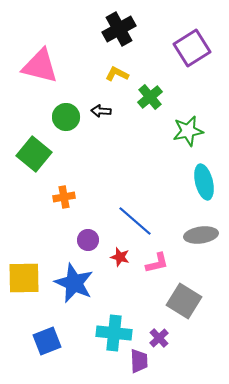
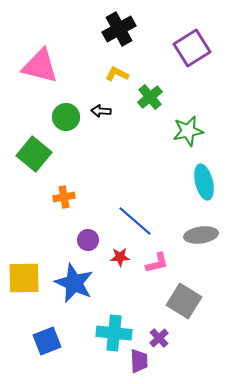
red star: rotated 18 degrees counterclockwise
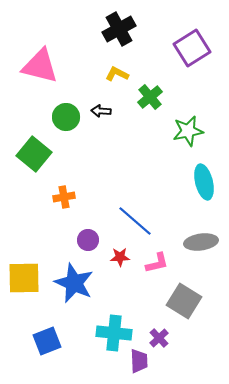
gray ellipse: moved 7 px down
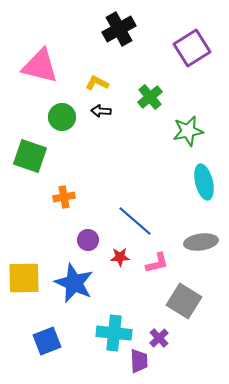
yellow L-shape: moved 20 px left, 9 px down
green circle: moved 4 px left
green square: moved 4 px left, 2 px down; rotated 20 degrees counterclockwise
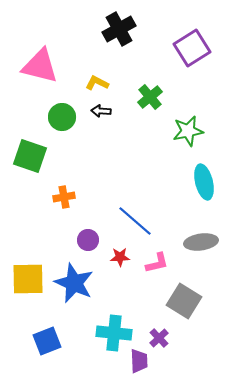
yellow square: moved 4 px right, 1 px down
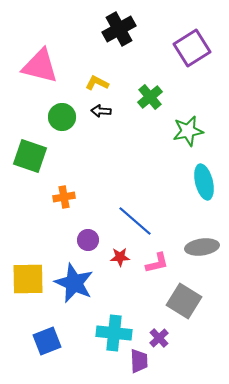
gray ellipse: moved 1 px right, 5 px down
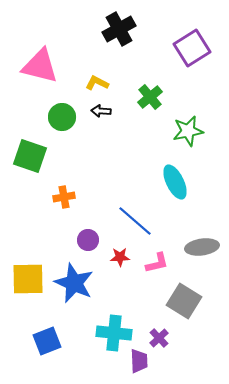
cyan ellipse: moved 29 px left; rotated 12 degrees counterclockwise
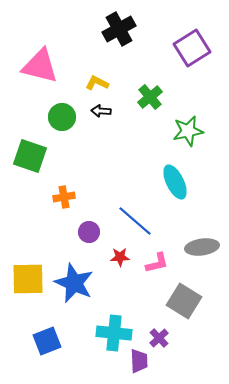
purple circle: moved 1 px right, 8 px up
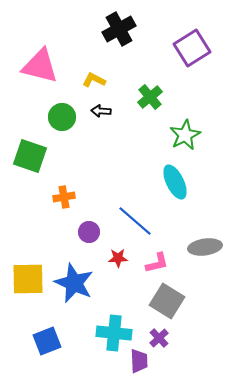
yellow L-shape: moved 3 px left, 3 px up
green star: moved 3 px left, 4 px down; rotated 16 degrees counterclockwise
gray ellipse: moved 3 px right
red star: moved 2 px left, 1 px down
gray square: moved 17 px left
